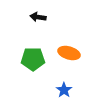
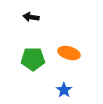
black arrow: moved 7 px left
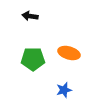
black arrow: moved 1 px left, 1 px up
blue star: rotated 21 degrees clockwise
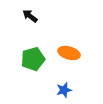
black arrow: rotated 28 degrees clockwise
green pentagon: rotated 15 degrees counterclockwise
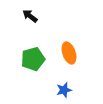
orange ellipse: rotated 55 degrees clockwise
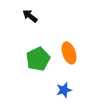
green pentagon: moved 5 px right; rotated 10 degrees counterclockwise
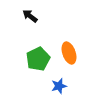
blue star: moved 5 px left, 4 px up
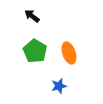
black arrow: moved 2 px right
green pentagon: moved 3 px left, 8 px up; rotated 15 degrees counterclockwise
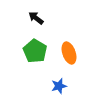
black arrow: moved 4 px right, 2 px down
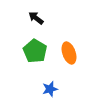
blue star: moved 9 px left, 3 px down
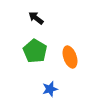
orange ellipse: moved 1 px right, 4 px down
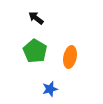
orange ellipse: rotated 30 degrees clockwise
